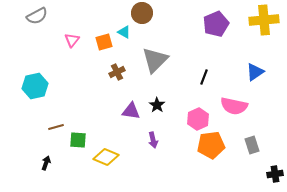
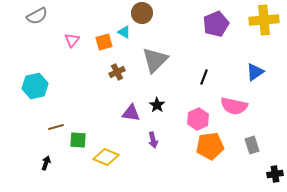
purple triangle: moved 2 px down
orange pentagon: moved 1 px left, 1 px down
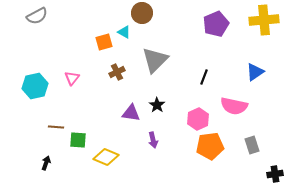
pink triangle: moved 38 px down
brown line: rotated 21 degrees clockwise
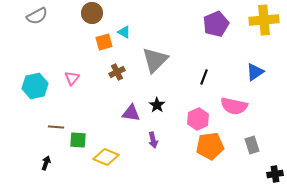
brown circle: moved 50 px left
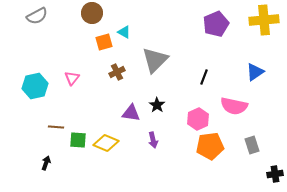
yellow diamond: moved 14 px up
